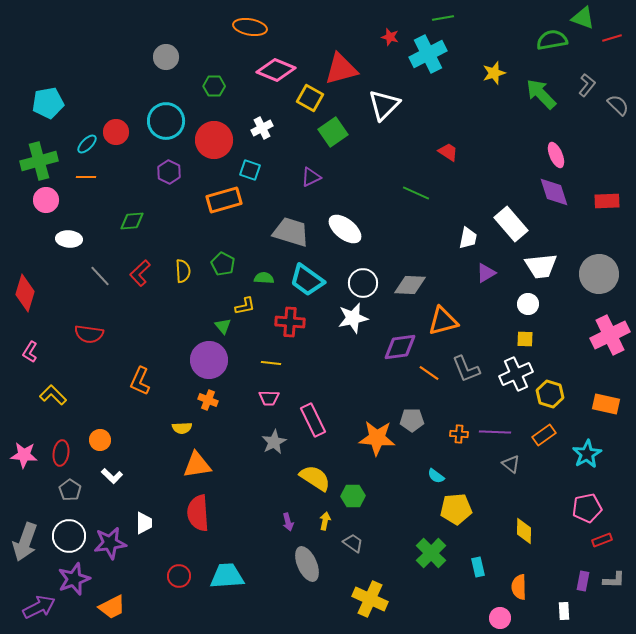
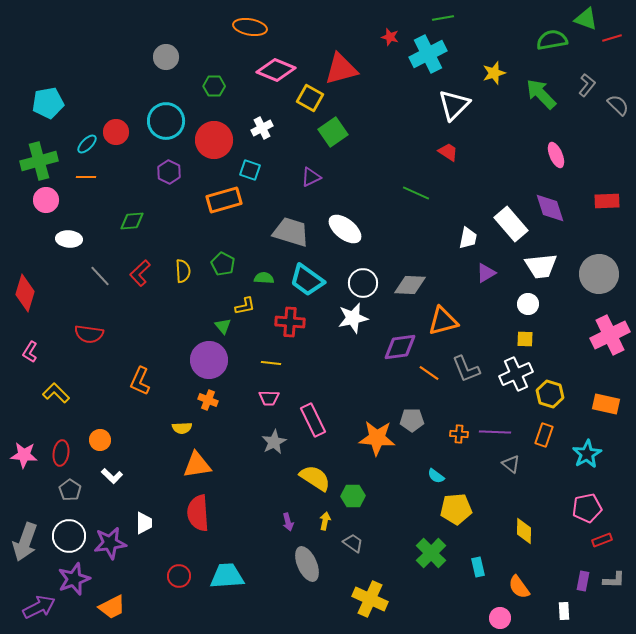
green triangle at (583, 18): moved 3 px right, 1 px down
white triangle at (384, 105): moved 70 px right
purple diamond at (554, 192): moved 4 px left, 16 px down
yellow L-shape at (53, 395): moved 3 px right, 2 px up
orange rectangle at (544, 435): rotated 35 degrees counterclockwise
orange semicircle at (519, 587): rotated 35 degrees counterclockwise
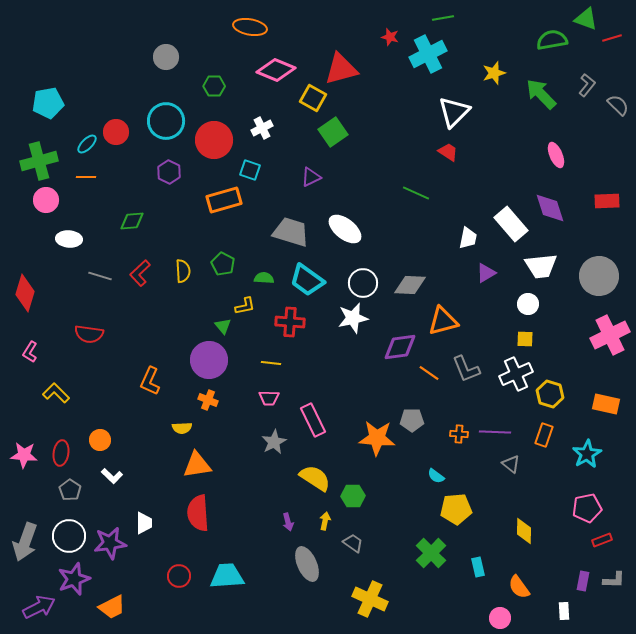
yellow square at (310, 98): moved 3 px right
white triangle at (454, 105): moved 7 px down
gray circle at (599, 274): moved 2 px down
gray line at (100, 276): rotated 30 degrees counterclockwise
orange L-shape at (140, 381): moved 10 px right
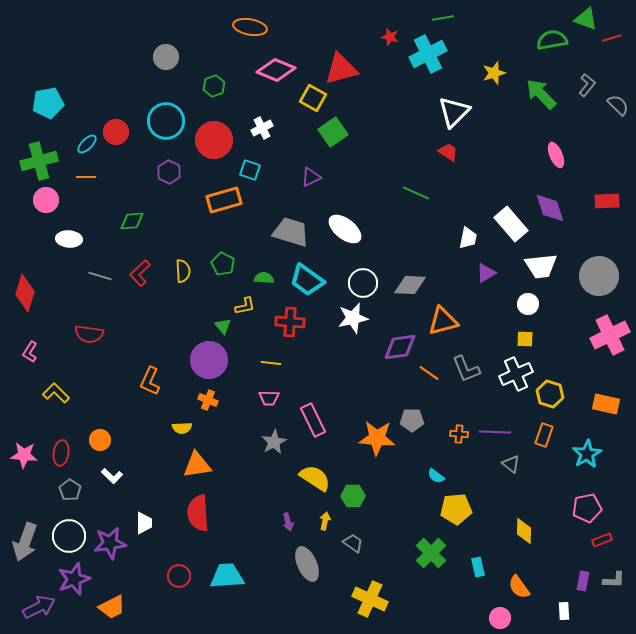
green hexagon at (214, 86): rotated 20 degrees counterclockwise
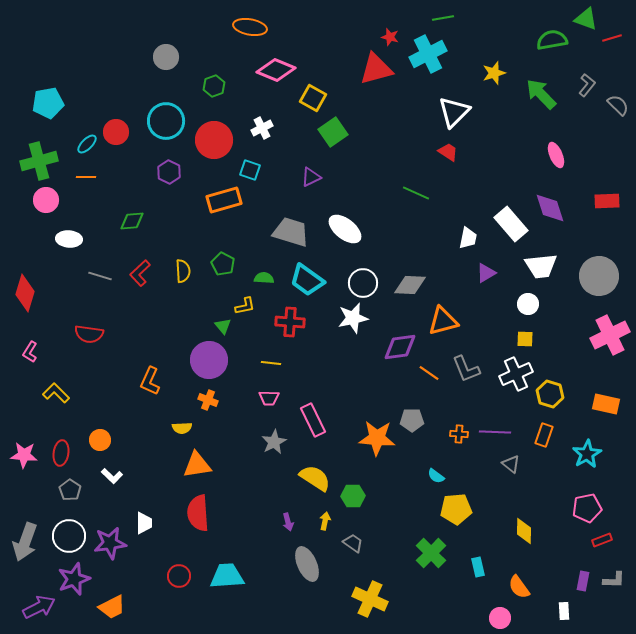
red triangle at (341, 69): moved 35 px right
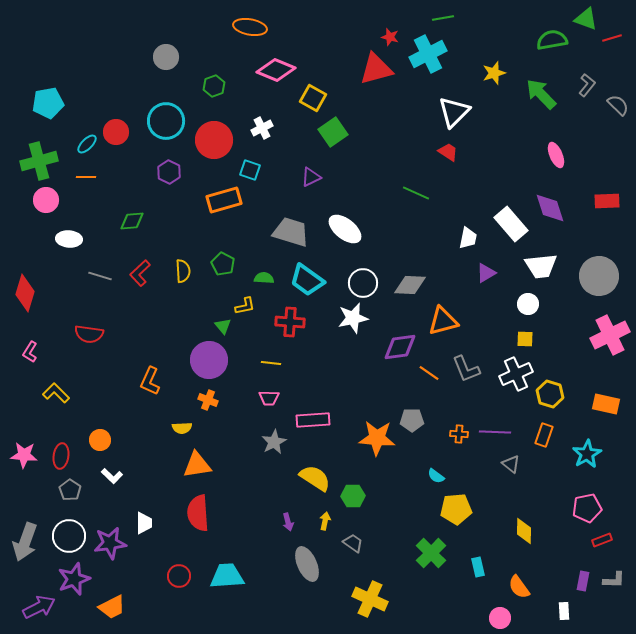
pink rectangle at (313, 420): rotated 68 degrees counterclockwise
red ellipse at (61, 453): moved 3 px down
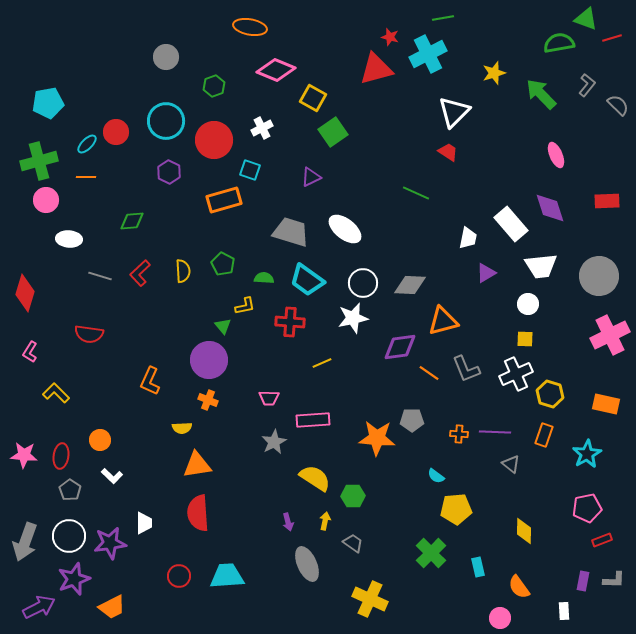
green semicircle at (552, 40): moved 7 px right, 3 px down
yellow line at (271, 363): moved 51 px right; rotated 30 degrees counterclockwise
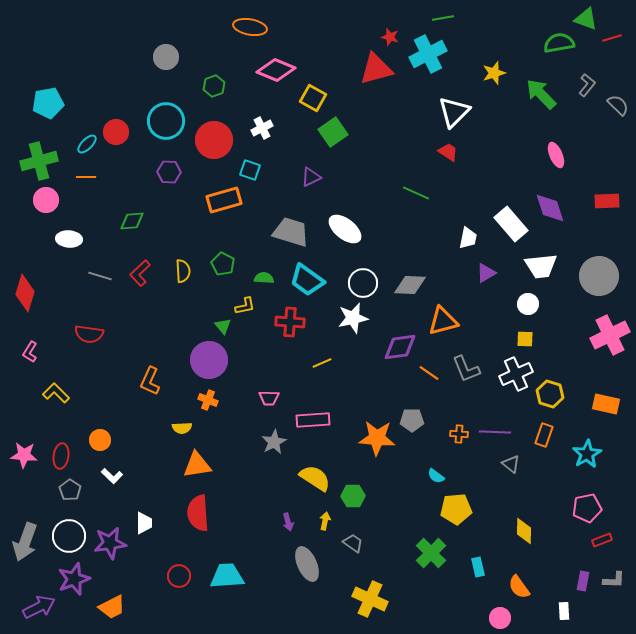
purple hexagon at (169, 172): rotated 25 degrees counterclockwise
